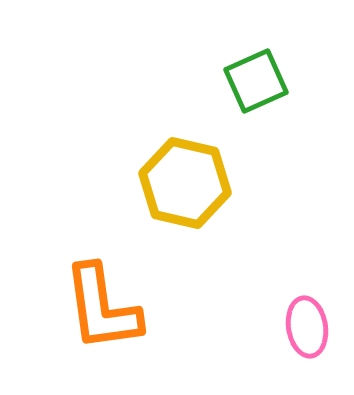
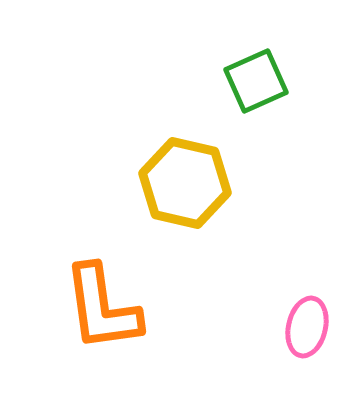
pink ellipse: rotated 22 degrees clockwise
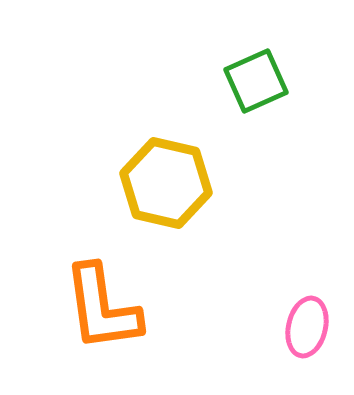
yellow hexagon: moved 19 px left
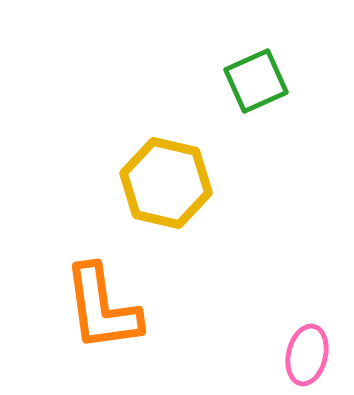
pink ellipse: moved 28 px down
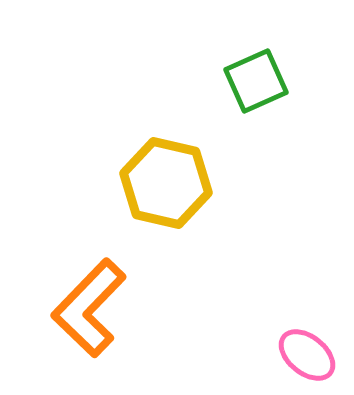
orange L-shape: moved 13 px left; rotated 52 degrees clockwise
pink ellipse: rotated 64 degrees counterclockwise
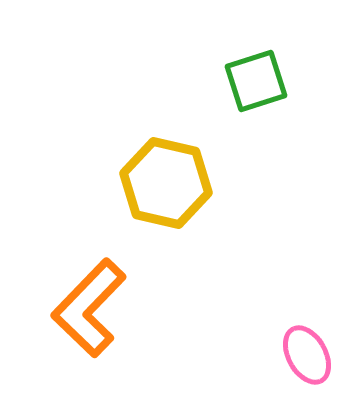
green square: rotated 6 degrees clockwise
pink ellipse: rotated 22 degrees clockwise
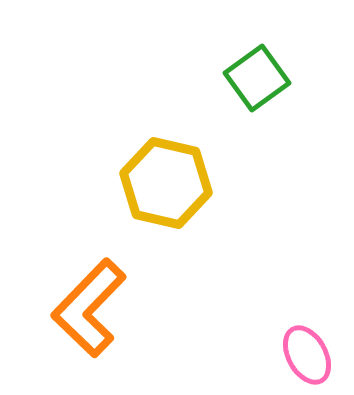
green square: moved 1 px right, 3 px up; rotated 18 degrees counterclockwise
